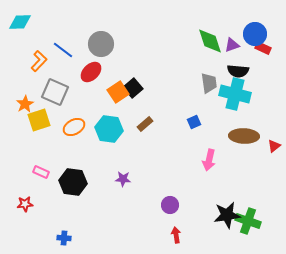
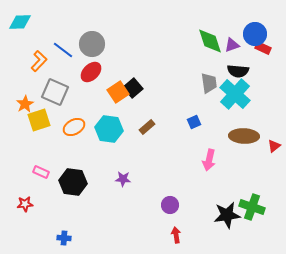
gray circle: moved 9 px left
cyan cross: rotated 28 degrees clockwise
brown rectangle: moved 2 px right, 3 px down
green cross: moved 4 px right, 14 px up
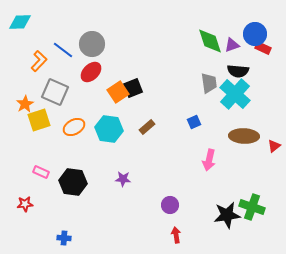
black square: rotated 18 degrees clockwise
